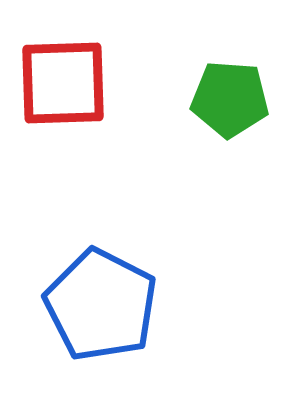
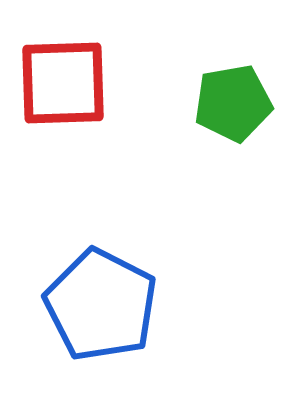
green pentagon: moved 3 px right, 4 px down; rotated 14 degrees counterclockwise
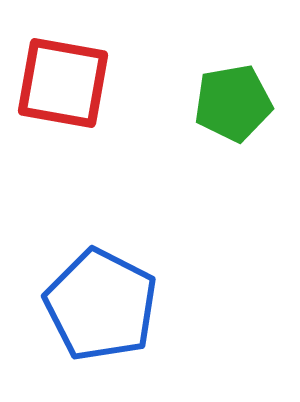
red square: rotated 12 degrees clockwise
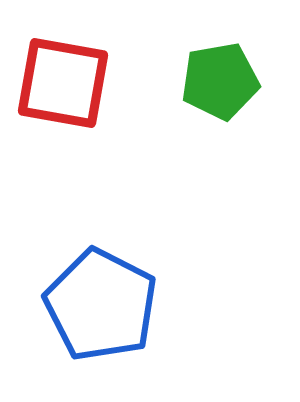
green pentagon: moved 13 px left, 22 px up
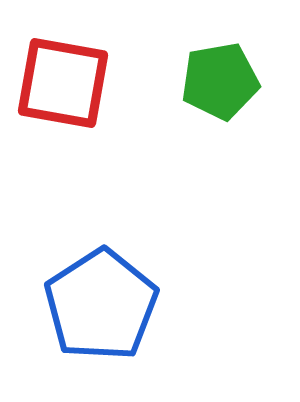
blue pentagon: rotated 12 degrees clockwise
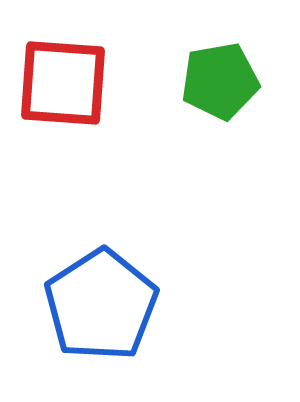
red square: rotated 6 degrees counterclockwise
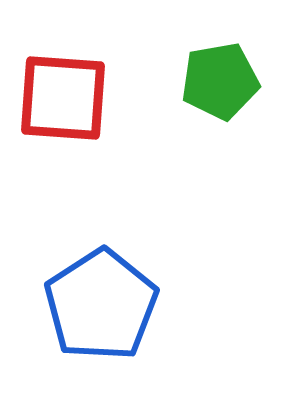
red square: moved 15 px down
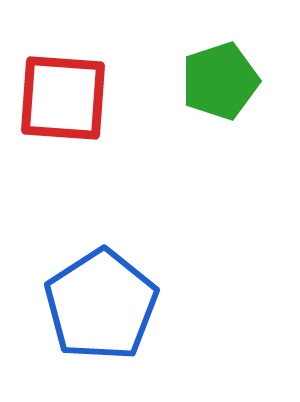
green pentagon: rotated 8 degrees counterclockwise
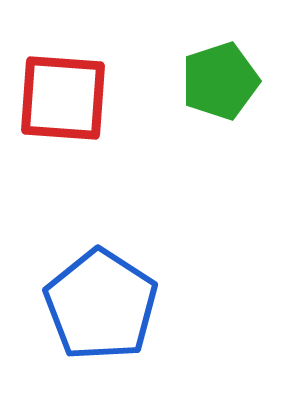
blue pentagon: rotated 6 degrees counterclockwise
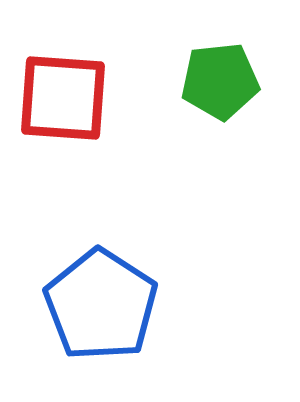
green pentagon: rotated 12 degrees clockwise
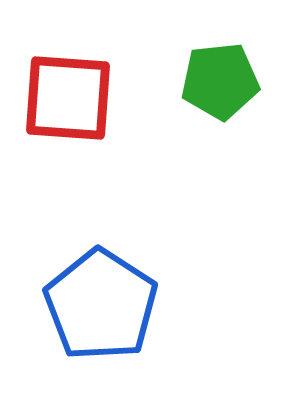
red square: moved 5 px right
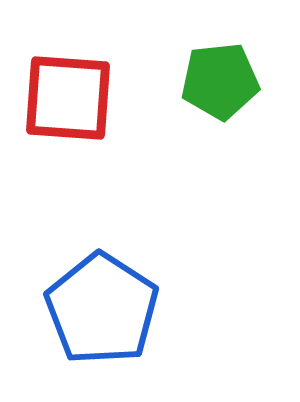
blue pentagon: moved 1 px right, 4 px down
